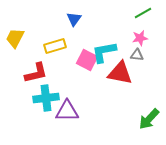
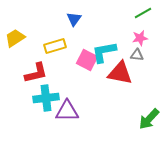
yellow trapezoid: rotated 30 degrees clockwise
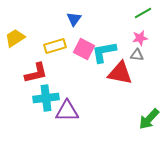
pink square: moved 3 px left, 11 px up
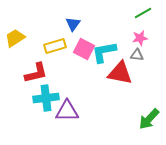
blue triangle: moved 1 px left, 5 px down
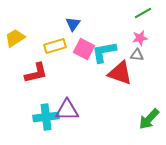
red triangle: rotated 8 degrees clockwise
cyan cross: moved 19 px down
purple triangle: moved 1 px up
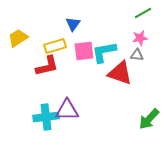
yellow trapezoid: moved 3 px right
pink square: moved 2 px down; rotated 35 degrees counterclockwise
red L-shape: moved 11 px right, 7 px up
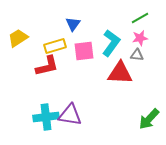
green line: moved 3 px left, 5 px down
cyan L-shape: moved 7 px right, 9 px up; rotated 136 degrees clockwise
red triangle: rotated 16 degrees counterclockwise
purple triangle: moved 3 px right, 5 px down; rotated 10 degrees clockwise
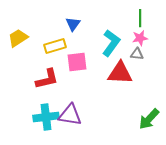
green line: rotated 60 degrees counterclockwise
pink square: moved 7 px left, 11 px down
gray triangle: moved 1 px up
red L-shape: moved 13 px down
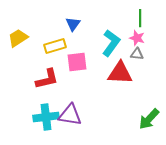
pink star: moved 3 px left; rotated 28 degrees clockwise
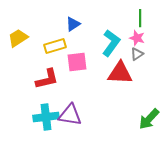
blue triangle: rotated 21 degrees clockwise
gray triangle: rotated 40 degrees counterclockwise
